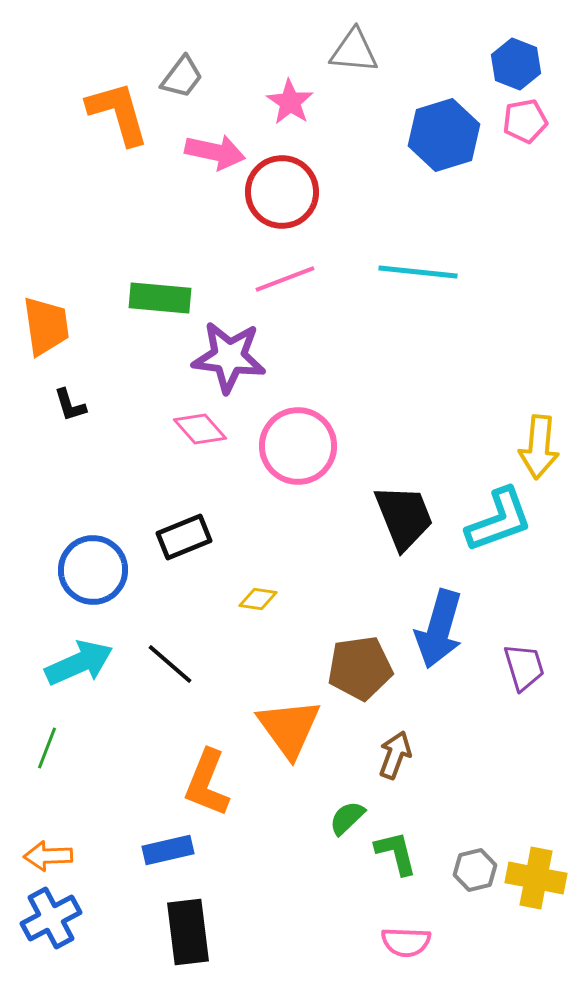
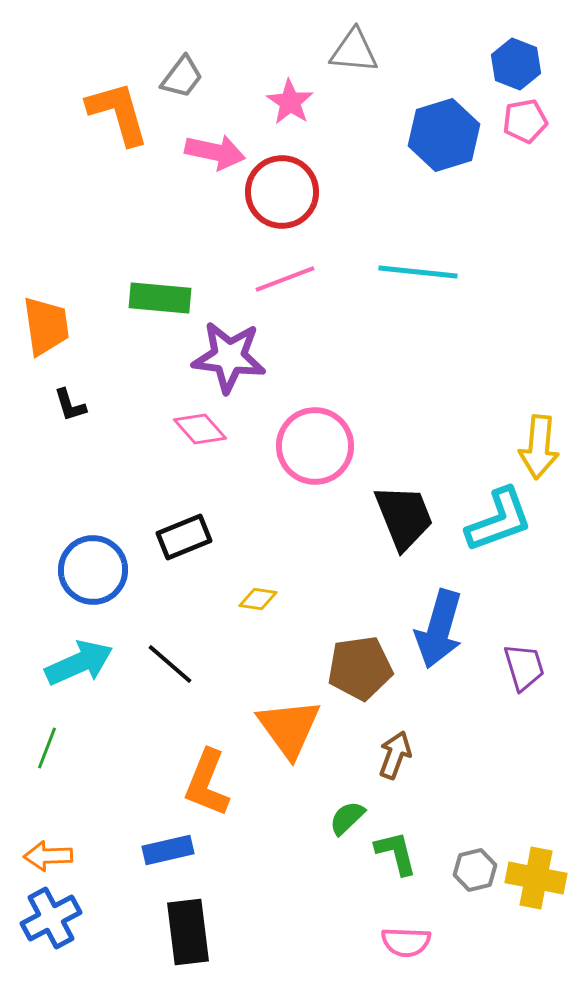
pink circle at (298, 446): moved 17 px right
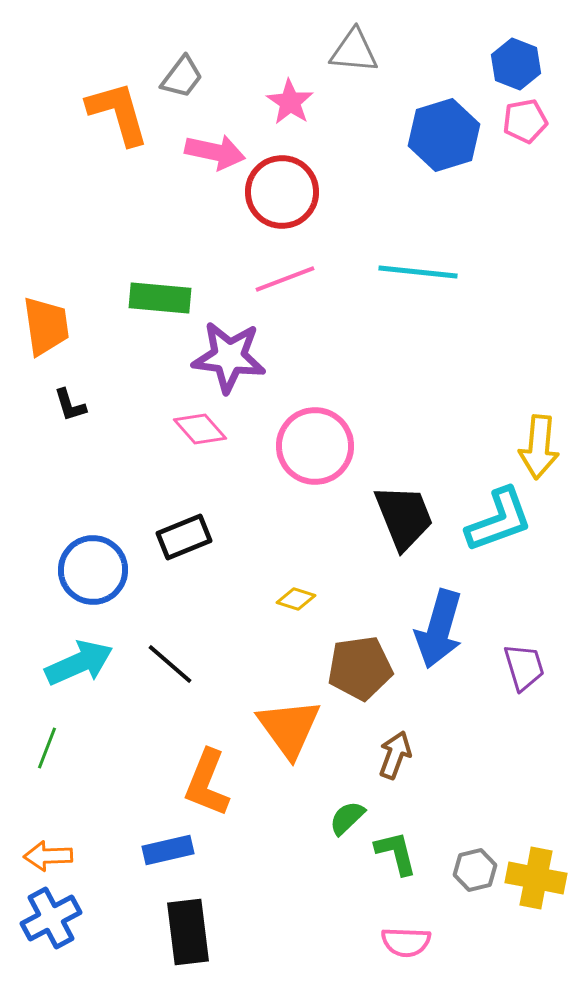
yellow diamond at (258, 599): moved 38 px right; rotated 9 degrees clockwise
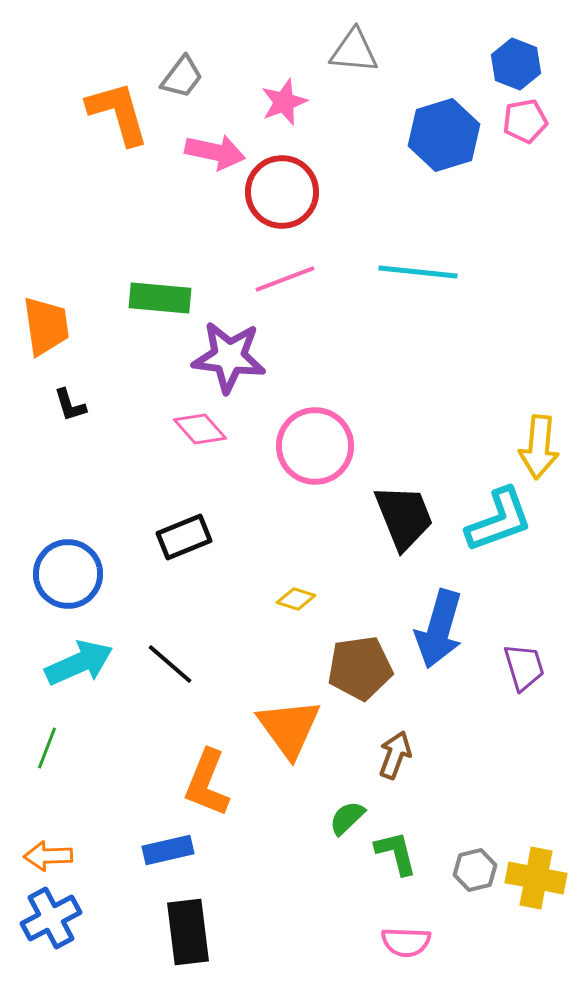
pink star at (290, 102): moved 6 px left; rotated 18 degrees clockwise
blue circle at (93, 570): moved 25 px left, 4 px down
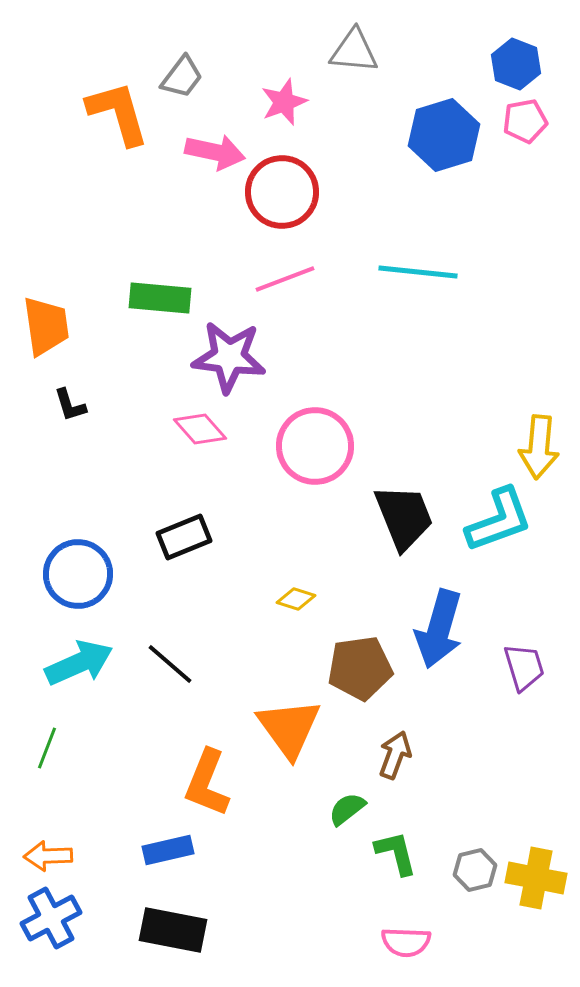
blue circle at (68, 574): moved 10 px right
green semicircle at (347, 818): moved 9 px up; rotated 6 degrees clockwise
black rectangle at (188, 932): moved 15 px left, 2 px up; rotated 72 degrees counterclockwise
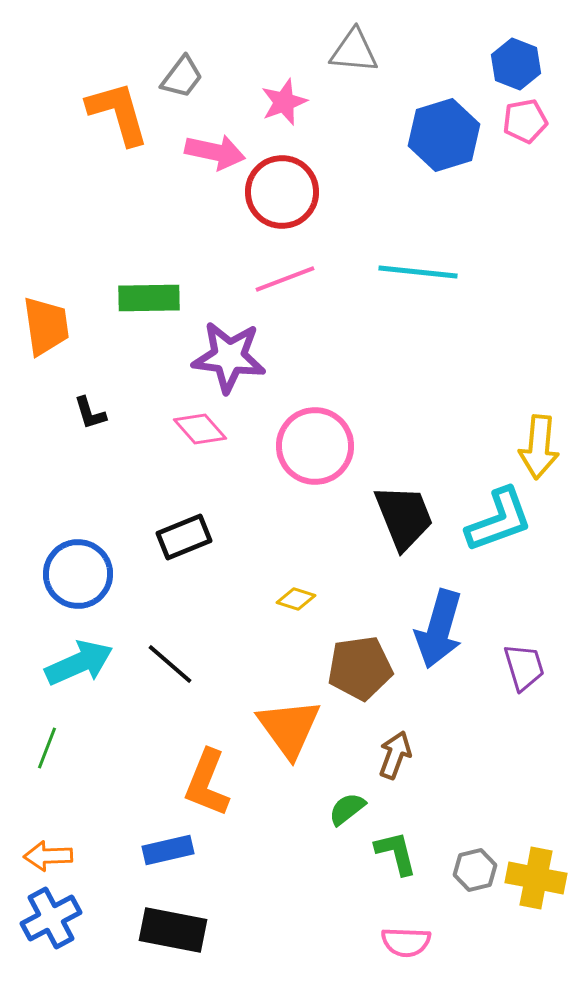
green rectangle at (160, 298): moved 11 px left; rotated 6 degrees counterclockwise
black L-shape at (70, 405): moved 20 px right, 8 px down
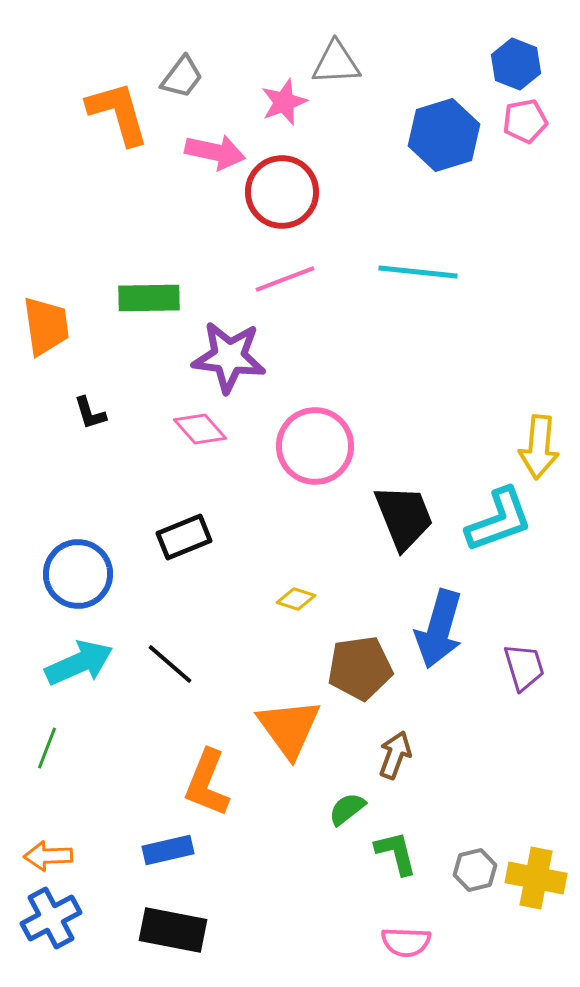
gray triangle at (354, 51): moved 18 px left, 12 px down; rotated 8 degrees counterclockwise
